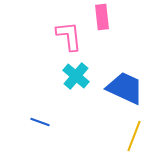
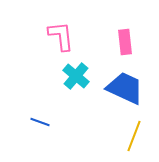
pink rectangle: moved 23 px right, 25 px down
pink L-shape: moved 8 px left
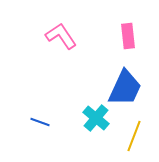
pink L-shape: rotated 28 degrees counterclockwise
pink rectangle: moved 3 px right, 6 px up
cyan cross: moved 20 px right, 42 px down
blue trapezoid: rotated 90 degrees clockwise
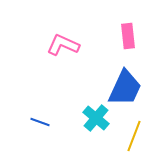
pink L-shape: moved 2 px right, 9 px down; rotated 32 degrees counterclockwise
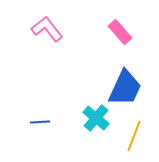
pink rectangle: moved 8 px left, 4 px up; rotated 35 degrees counterclockwise
pink L-shape: moved 16 px left, 16 px up; rotated 28 degrees clockwise
blue line: rotated 24 degrees counterclockwise
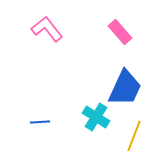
cyan cross: moved 1 px up; rotated 8 degrees counterclockwise
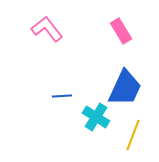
pink rectangle: moved 1 px right, 1 px up; rotated 10 degrees clockwise
blue line: moved 22 px right, 26 px up
yellow line: moved 1 px left, 1 px up
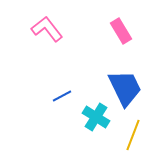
blue trapezoid: rotated 51 degrees counterclockwise
blue line: rotated 24 degrees counterclockwise
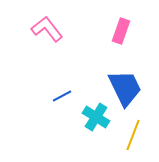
pink rectangle: rotated 50 degrees clockwise
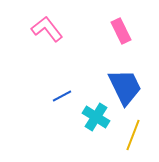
pink rectangle: rotated 45 degrees counterclockwise
blue trapezoid: moved 1 px up
